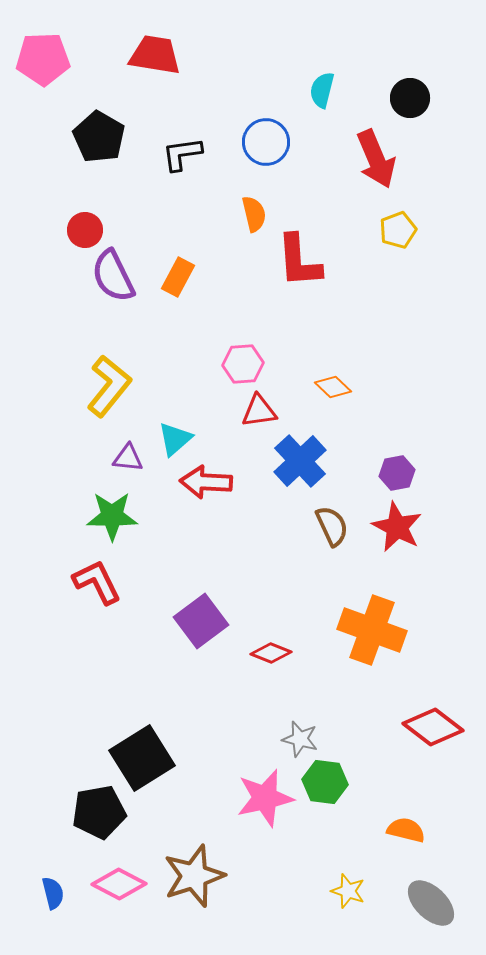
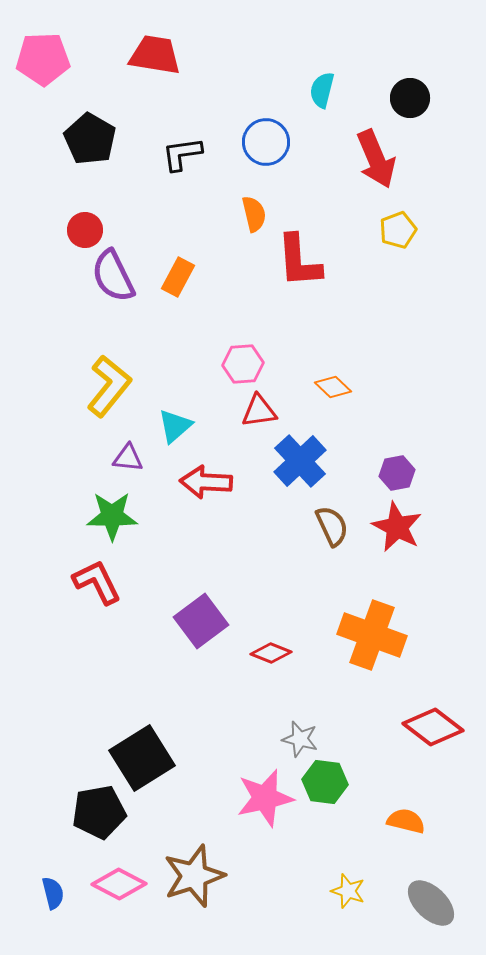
black pentagon at (99, 137): moved 9 px left, 2 px down
cyan triangle at (175, 439): moved 13 px up
orange cross at (372, 630): moved 5 px down
orange semicircle at (406, 830): moved 9 px up
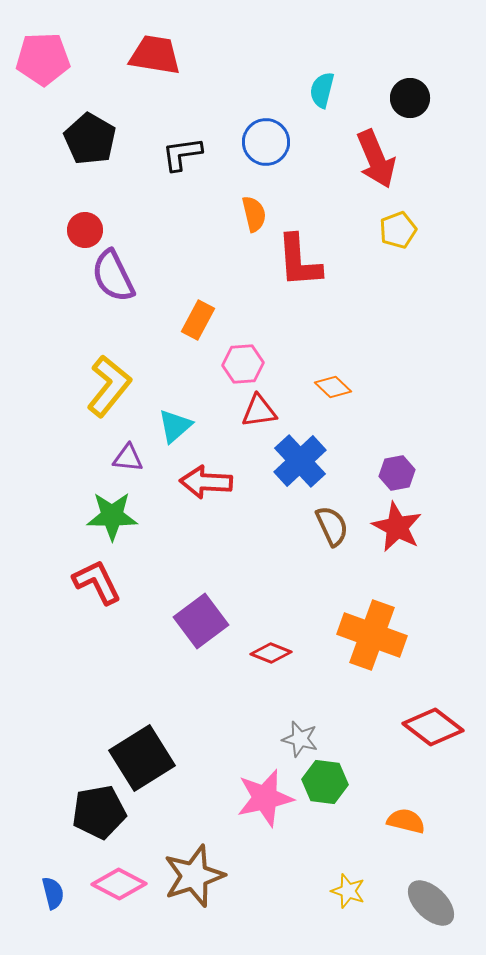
orange rectangle at (178, 277): moved 20 px right, 43 px down
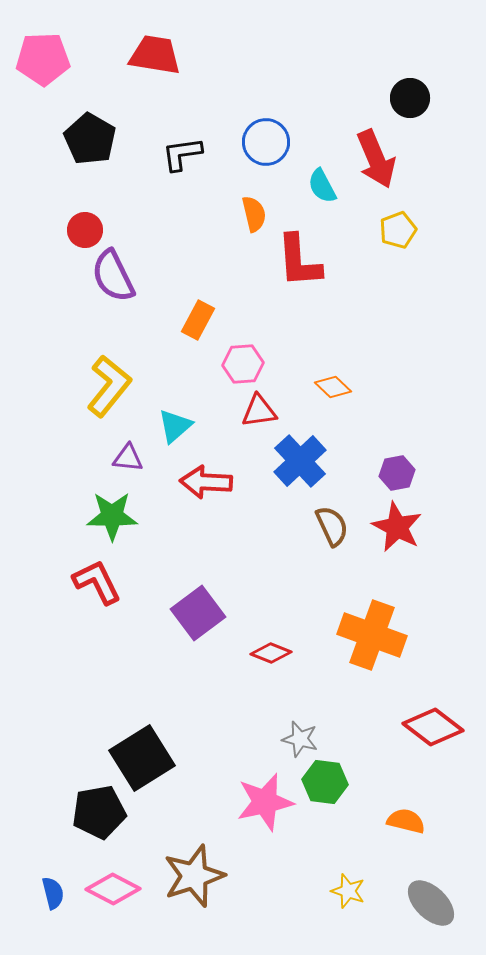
cyan semicircle at (322, 90): moved 96 px down; rotated 42 degrees counterclockwise
purple square at (201, 621): moved 3 px left, 8 px up
pink star at (265, 798): moved 4 px down
pink diamond at (119, 884): moved 6 px left, 5 px down
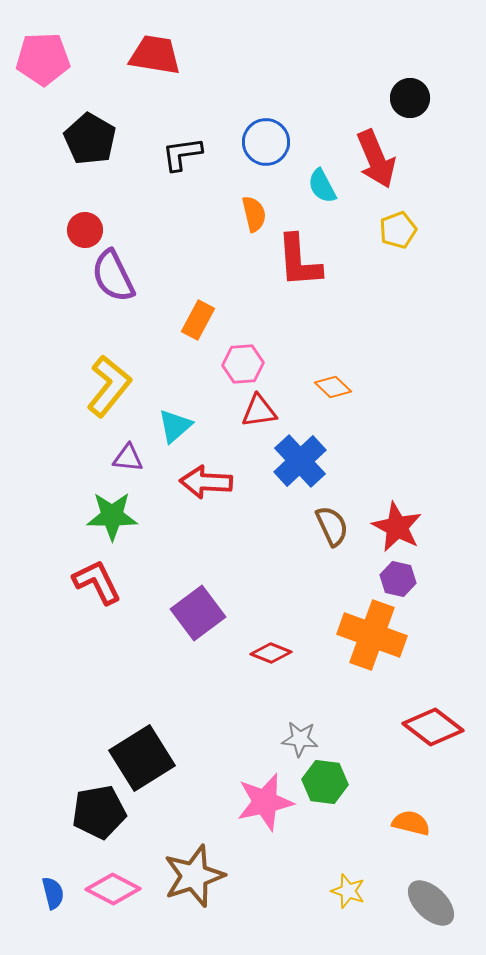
purple hexagon at (397, 473): moved 1 px right, 106 px down; rotated 24 degrees clockwise
gray star at (300, 739): rotated 9 degrees counterclockwise
orange semicircle at (406, 821): moved 5 px right, 2 px down
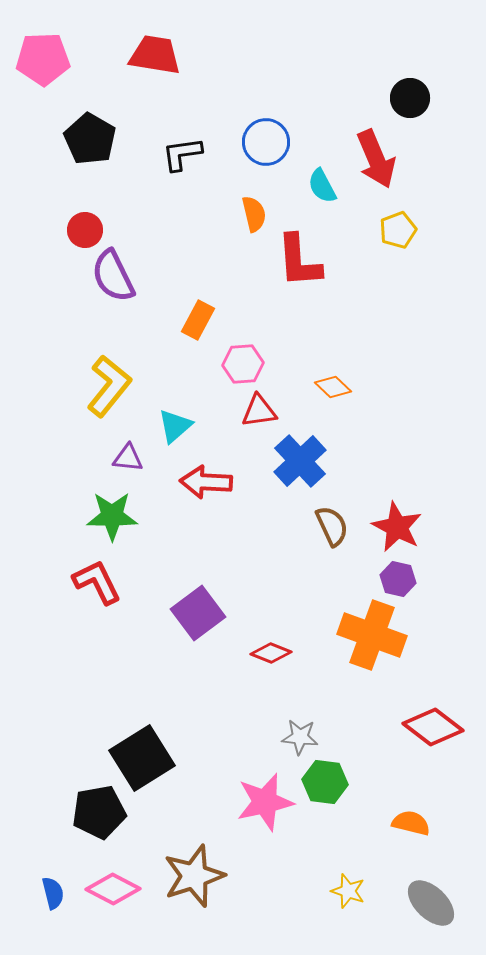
gray star at (300, 739): moved 2 px up
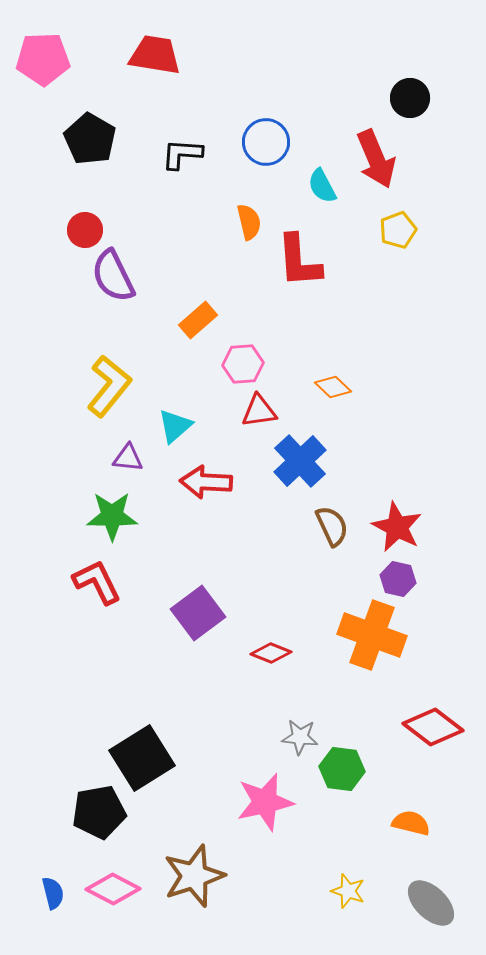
black L-shape at (182, 154): rotated 12 degrees clockwise
orange semicircle at (254, 214): moved 5 px left, 8 px down
orange rectangle at (198, 320): rotated 21 degrees clockwise
green hexagon at (325, 782): moved 17 px right, 13 px up
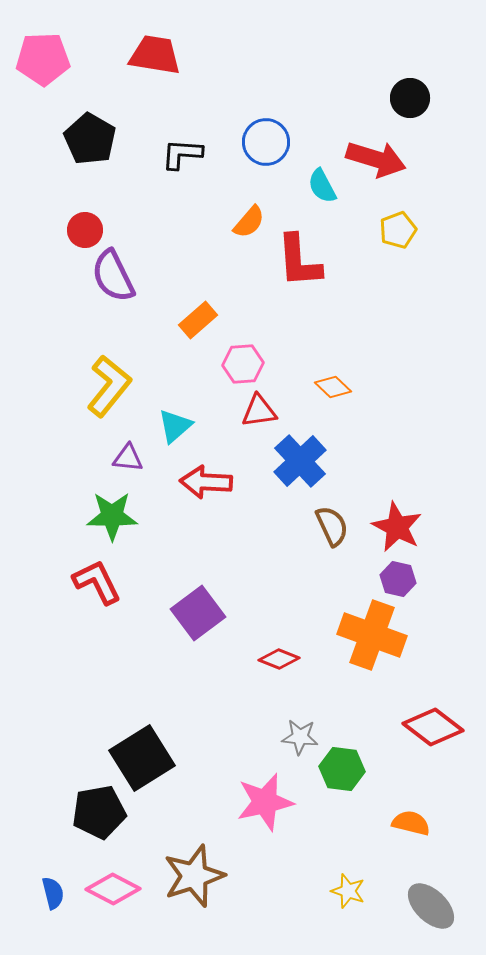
red arrow at (376, 159): rotated 50 degrees counterclockwise
orange semicircle at (249, 222): rotated 54 degrees clockwise
red diamond at (271, 653): moved 8 px right, 6 px down
gray ellipse at (431, 903): moved 3 px down
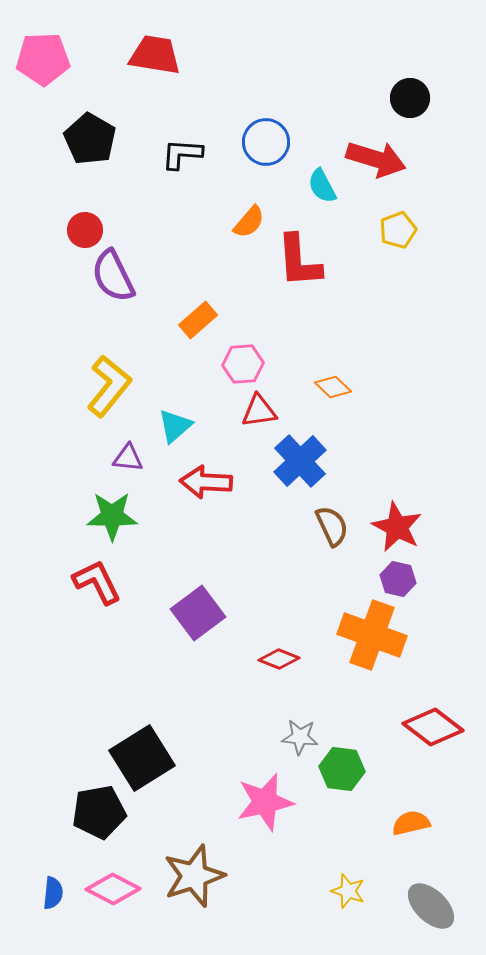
orange semicircle at (411, 823): rotated 27 degrees counterclockwise
blue semicircle at (53, 893): rotated 20 degrees clockwise
